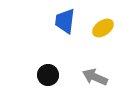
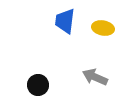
yellow ellipse: rotated 45 degrees clockwise
black circle: moved 10 px left, 10 px down
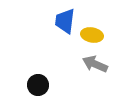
yellow ellipse: moved 11 px left, 7 px down
gray arrow: moved 13 px up
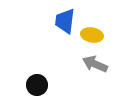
black circle: moved 1 px left
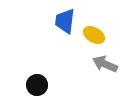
yellow ellipse: moved 2 px right; rotated 20 degrees clockwise
gray arrow: moved 10 px right
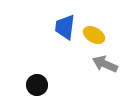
blue trapezoid: moved 6 px down
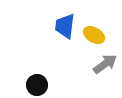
blue trapezoid: moved 1 px up
gray arrow: rotated 120 degrees clockwise
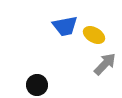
blue trapezoid: rotated 108 degrees counterclockwise
gray arrow: rotated 10 degrees counterclockwise
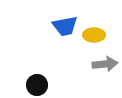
yellow ellipse: rotated 30 degrees counterclockwise
gray arrow: rotated 40 degrees clockwise
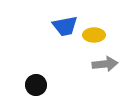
black circle: moved 1 px left
